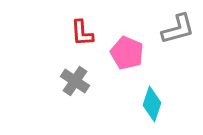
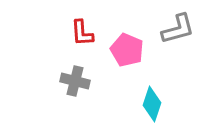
pink pentagon: moved 3 px up
gray cross: rotated 20 degrees counterclockwise
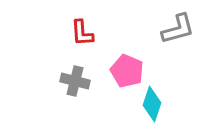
pink pentagon: moved 21 px down
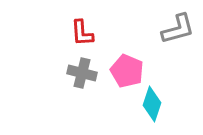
gray cross: moved 7 px right, 8 px up
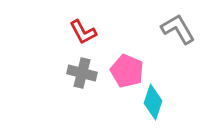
gray L-shape: rotated 105 degrees counterclockwise
red L-shape: moved 1 px right, 1 px up; rotated 24 degrees counterclockwise
cyan diamond: moved 1 px right, 2 px up
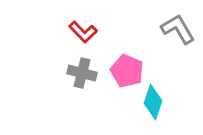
red L-shape: rotated 16 degrees counterclockwise
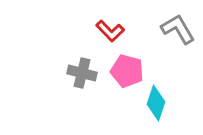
red L-shape: moved 27 px right, 1 px up
pink pentagon: rotated 8 degrees counterclockwise
cyan diamond: moved 3 px right, 1 px down
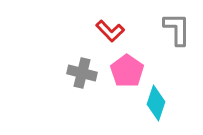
gray L-shape: moved 1 px left; rotated 30 degrees clockwise
pink pentagon: rotated 20 degrees clockwise
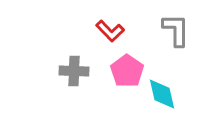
gray L-shape: moved 1 px left, 1 px down
gray cross: moved 8 px left, 2 px up; rotated 12 degrees counterclockwise
cyan diamond: moved 6 px right, 9 px up; rotated 32 degrees counterclockwise
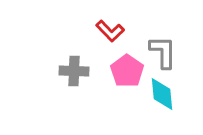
gray L-shape: moved 13 px left, 22 px down
cyan diamond: rotated 8 degrees clockwise
